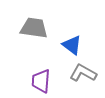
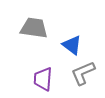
gray L-shape: rotated 52 degrees counterclockwise
purple trapezoid: moved 2 px right, 2 px up
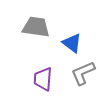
gray trapezoid: moved 2 px right, 1 px up
blue triangle: moved 2 px up
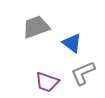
gray trapezoid: rotated 28 degrees counterclockwise
purple trapezoid: moved 4 px right, 3 px down; rotated 75 degrees counterclockwise
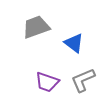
blue triangle: moved 2 px right
gray L-shape: moved 7 px down
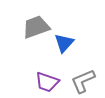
blue triangle: moved 10 px left; rotated 35 degrees clockwise
gray L-shape: moved 1 px down
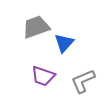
purple trapezoid: moved 4 px left, 6 px up
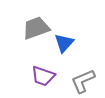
gray trapezoid: moved 1 px down
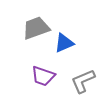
blue triangle: rotated 25 degrees clockwise
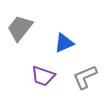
gray trapezoid: moved 16 px left; rotated 32 degrees counterclockwise
gray L-shape: moved 2 px right, 4 px up
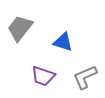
blue triangle: moved 1 px left, 1 px up; rotated 40 degrees clockwise
